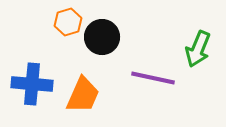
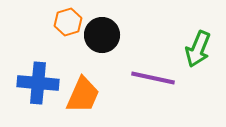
black circle: moved 2 px up
blue cross: moved 6 px right, 1 px up
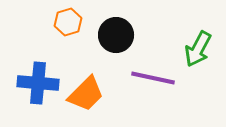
black circle: moved 14 px right
green arrow: rotated 6 degrees clockwise
orange trapezoid: moved 3 px right, 1 px up; rotated 21 degrees clockwise
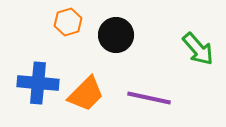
green arrow: rotated 69 degrees counterclockwise
purple line: moved 4 px left, 20 px down
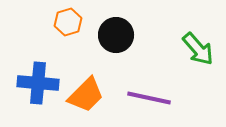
orange trapezoid: moved 1 px down
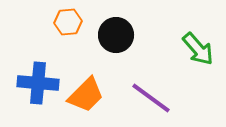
orange hexagon: rotated 12 degrees clockwise
purple line: moved 2 px right; rotated 24 degrees clockwise
